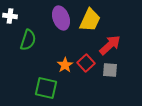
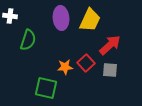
purple ellipse: rotated 15 degrees clockwise
orange star: moved 2 px down; rotated 28 degrees clockwise
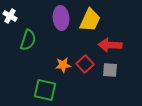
white cross: rotated 24 degrees clockwise
red arrow: rotated 135 degrees counterclockwise
red square: moved 1 px left, 1 px down
orange star: moved 2 px left, 2 px up
green square: moved 1 px left, 2 px down
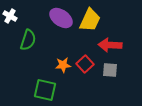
purple ellipse: rotated 50 degrees counterclockwise
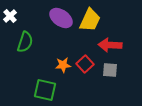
white cross: rotated 16 degrees clockwise
green semicircle: moved 3 px left, 2 px down
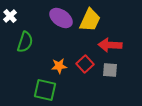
orange star: moved 4 px left, 1 px down
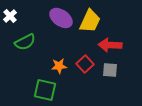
yellow trapezoid: moved 1 px down
green semicircle: rotated 45 degrees clockwise
